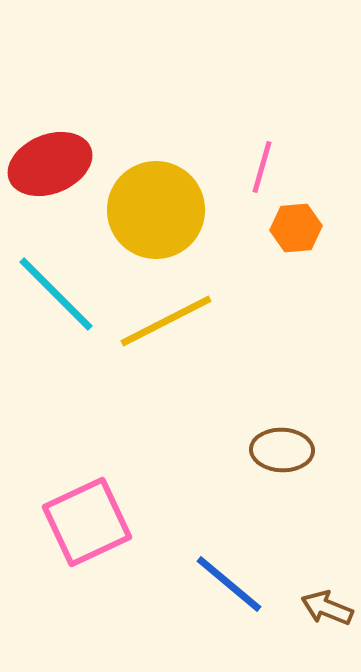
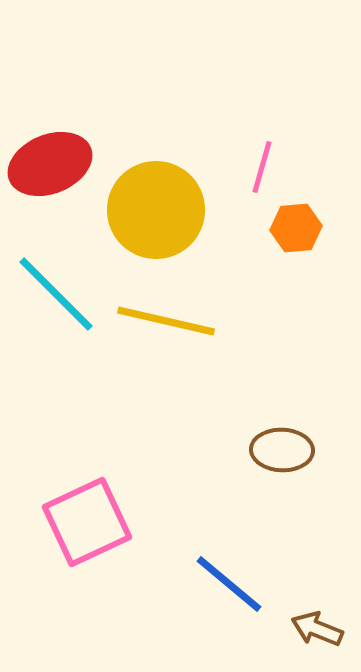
yellow line: rotated 40 degrees clockwise
brown arrow: moved 10 px left, 21 px down
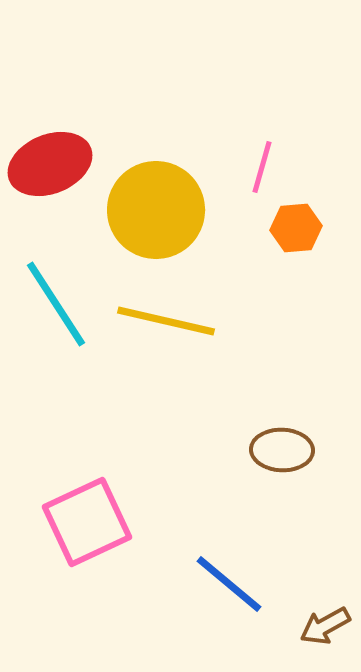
cyan line: moved 10 px down; rotated 12 degrees clockwise
brown arrow: moved 8 px right, 3 px up; rotated 51 degrees counterclockwise
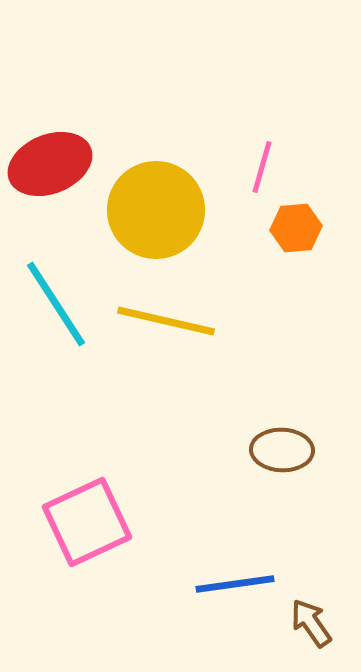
blue line: moved 6 px right; rotated 48 degrees counterclockwise
brown arrow: moved 14 px left, 3 px up; rotated 84 degrees clockwise
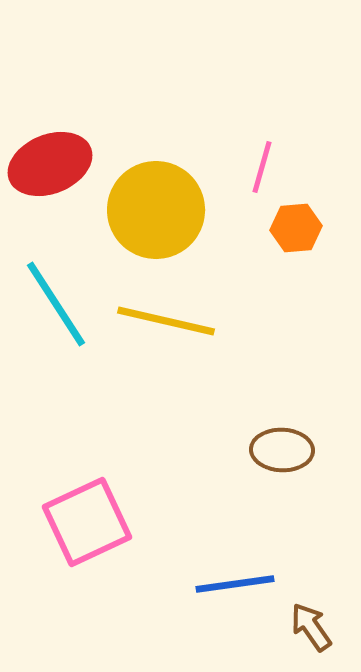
brown arrow: moved 4 px down
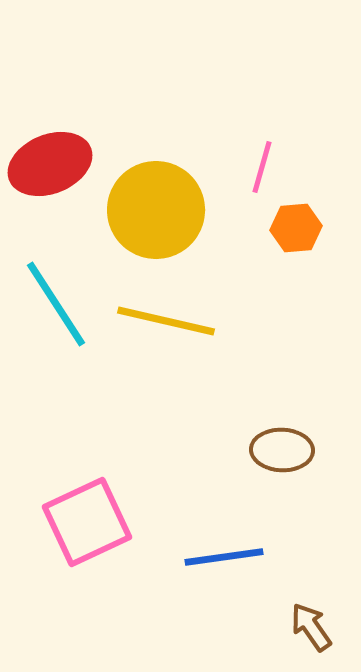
blue line: moved 11 px left, 27 px up
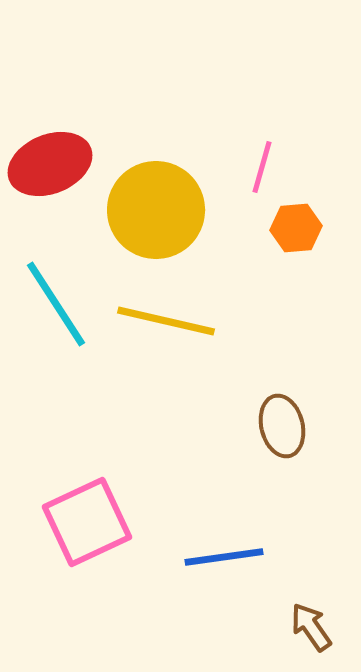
brown ellipse: moved 24 px up; rotated 74 degrees clockwise
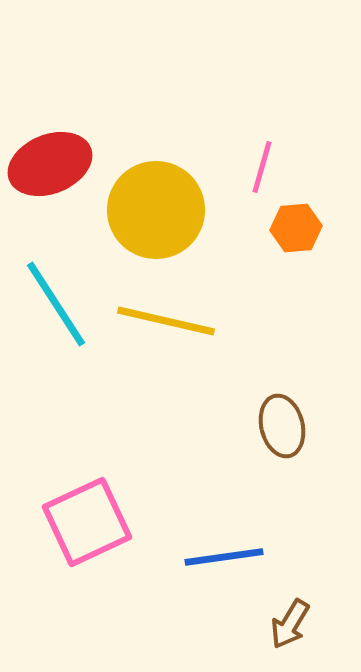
brown arrow: moved 21 px left, 3 px up; rotated 114 degrees counterclockwise
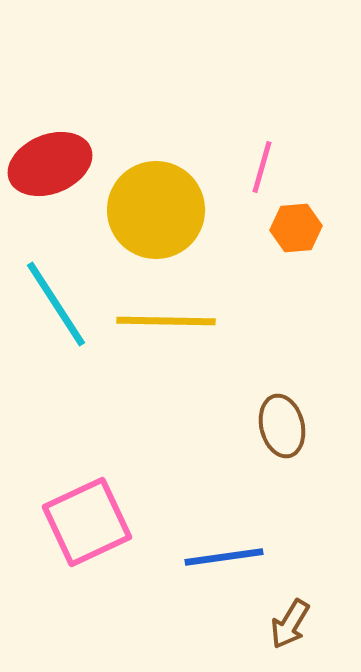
yellow line: rotated 12 degrees counterclockwise
